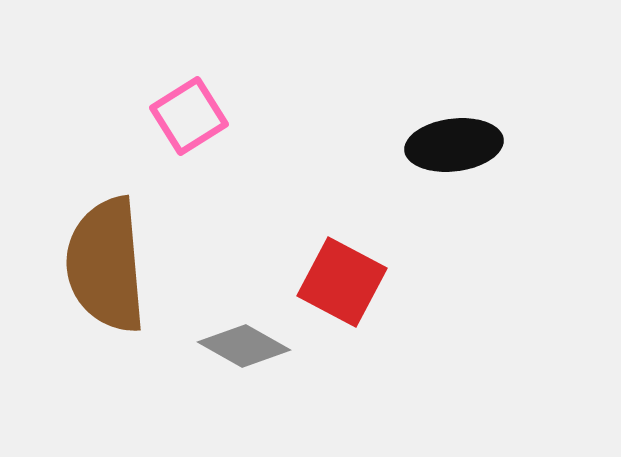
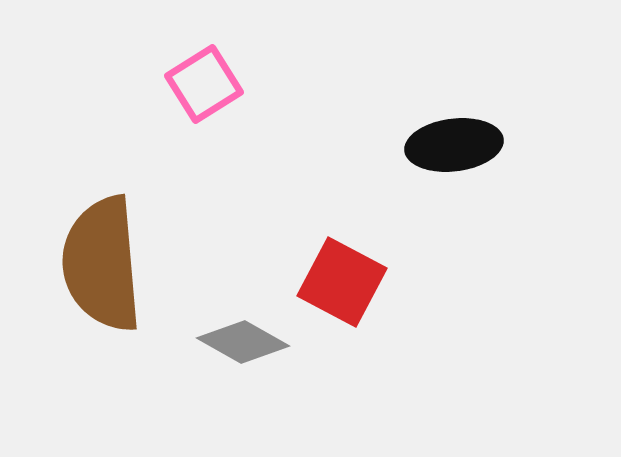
pink square: moved 15 px right, 32 px up
brown semicircle: moved 4 px left, 1 px up
gray diamond: moved 1 px left, 4 px up
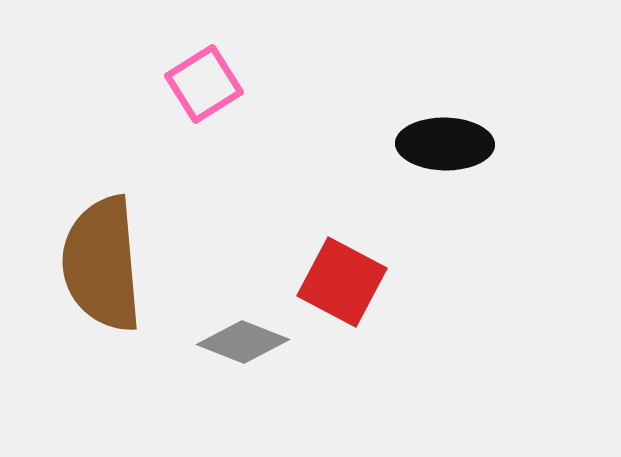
black ellipse: moved 9 px left, 1 px up; rotated 8 degrees clockwise
gray diamond: rotated 8 degrees counterclockwise
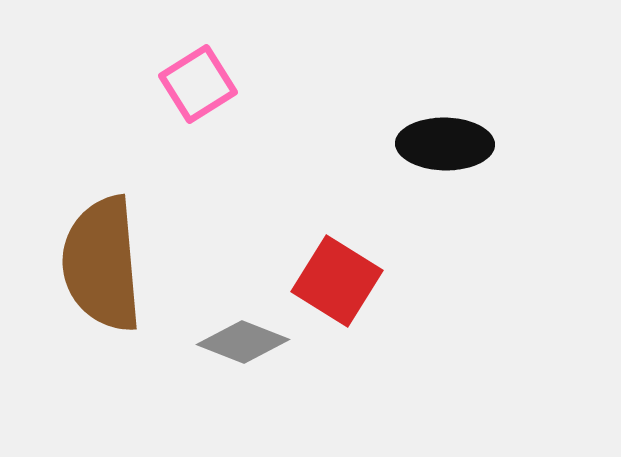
pink square: moved 6 px left
red square: moved 5 px left, 1 px up; rotated 4 degrees clockwise
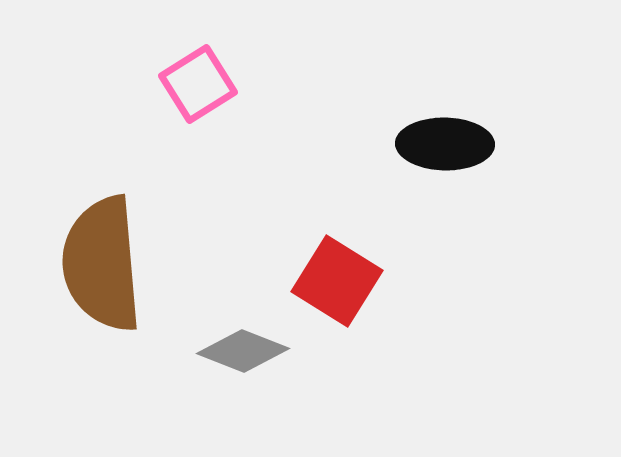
gray diamond: moved 9 px down
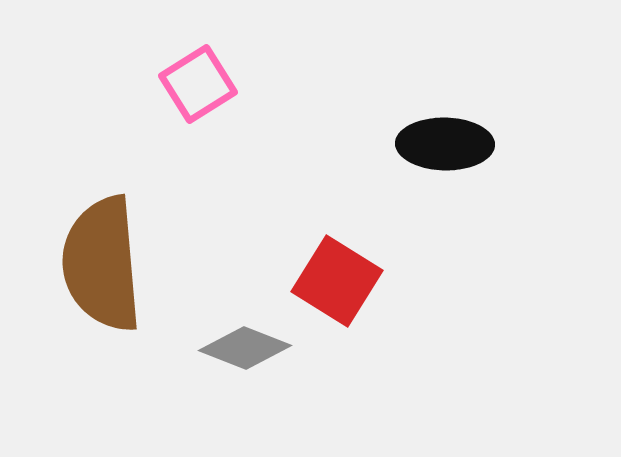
gray diamond: moved 2 px right, 3 px up
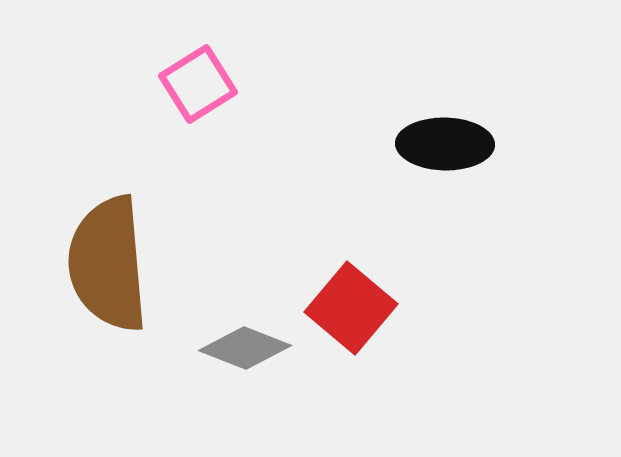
brown semicircle: moved 6 px right
red square: moved 14 px right, 27 px down; rotated 8 degrees clockwise
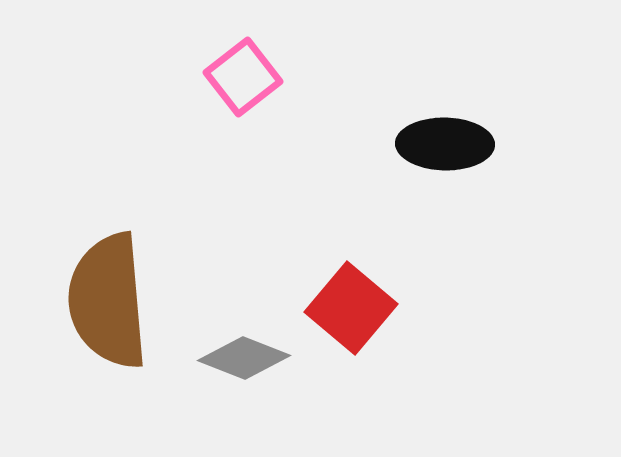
pink square: moved 45 px right, 7 px up; rotated 6 degrees counterclockwise
brown semicircle: moved 37 px down
gray diamond: moved 1 px left, 10 px down
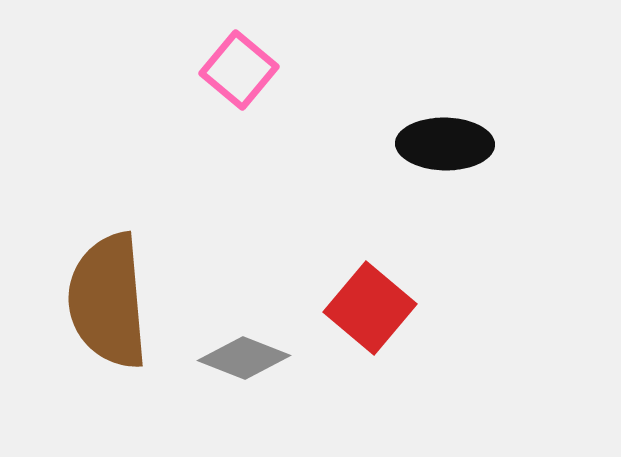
pink square: moved 4 px left, 7 px up; rotated 12 degrees counterclockwise
red square: moved 19 px right
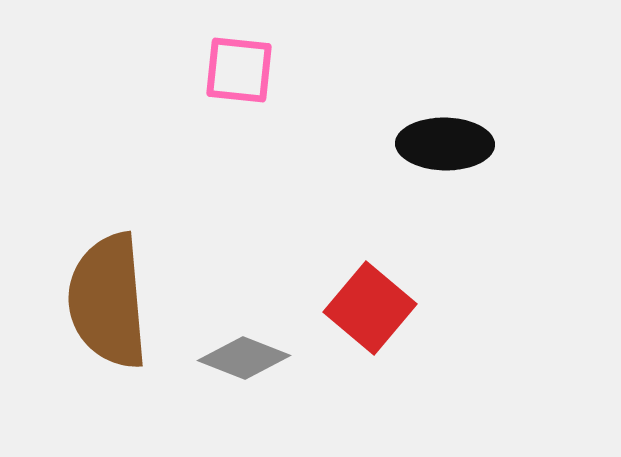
pink square: rotated 34 degrees counterclockwise
